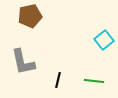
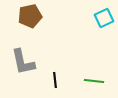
cyan square: moved 22 px up; rotated 12 degrees clockwise
black line: moved 3 px left; rotated 21 degrees counterclockwise
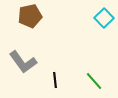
cyan square: rotated 18 degrees counterclockwise
gray L-shape: rotated 24 degrees counterclockwise
green line: rotated 42 degrees clockwise
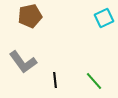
cyan square: rotated 18 degrees clockwise
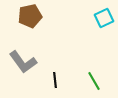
green line: rotated 12 degrees clockwise
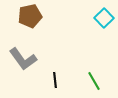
cyan square: rotated 18 degrees counterclockwise
gray L-shape: moved 3 px up
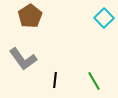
brown pentagon: rotated 20 degrees counterclockwise
black line: rotated 14 degrees clockwise
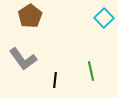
green line: moved 3 px left, 10 px up; rotated 18 degrees clockwise
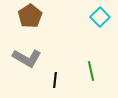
cyan square: moved 4 px left, 1 px up
gray L-shape: moved 4 px right, 1 px up; rotated 24 degrees counterclockwise
